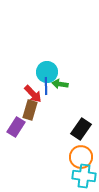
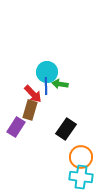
black rectangle: moved 15 px left
cyan cross: moved 3 px left, 1 px down
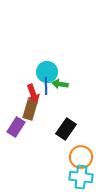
red arrow: rotated 24 degrees clockwise
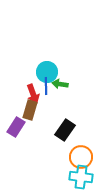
black rectangle: moved 1 px left, 1 px down
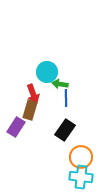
blue line: moved 20 px right, 12 px down
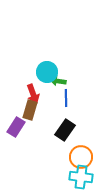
green arrow: moved 2 px left, 3 px up
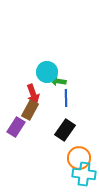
brown rectangle: rotated 12 degrees clockwise
orange circle: moved 2 px left, 1 px down
cyan cross: moved 3 px right, 3 px up
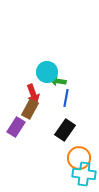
blue line: rotated 12 degrees clockwise
brown rectangle: moved 1 px up
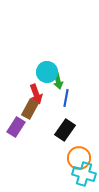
green arrow: rotated 112 degrees counterclockwise
red arrow: moved 3 px right
cyan cross: rotated 10 degrees clockwise
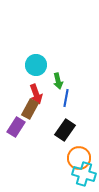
cyan circle: moved 11 px left, 7 px up
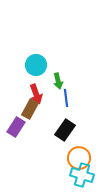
blue line: rotated 18 degrees counterclockwise
cyan cross: moved 2 px left, 1 px down
